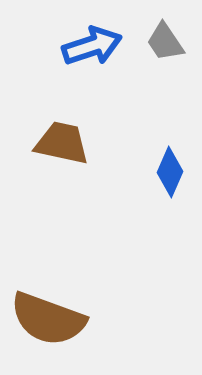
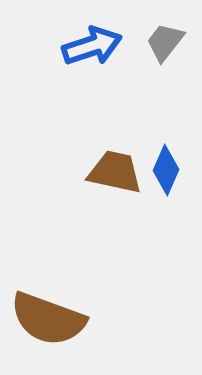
gray trapezoid: rotated 72 degrees clockwise
brown trapezoid: moved 53 px right, 29 px down
blue diamond: moved 4 px left, 2 px up
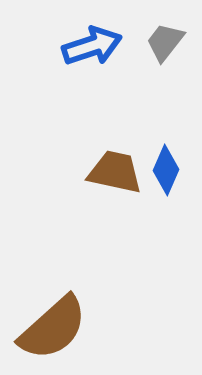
brown semicircle: moved 5 px right, 9 px down; rotated 62 degrees counterclockwise
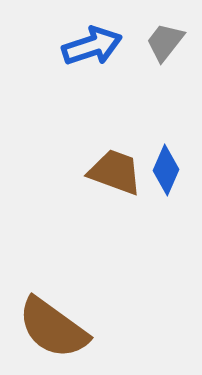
brown trapezoid: rotated 8 degrees clockwise
brown semicircle: rotated 78 degrees clockwise
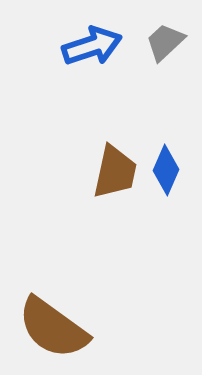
gray trapezoid: rotated 9 degrees clockwise
brown trapezoid: rotated 82 degrees clockwise
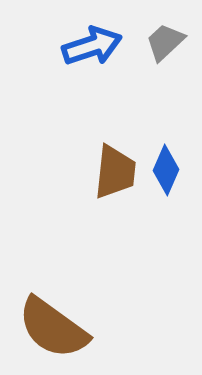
brown trapezoid: rotated 6 degrees counterclockwise
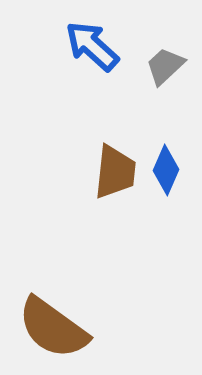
gray trapezoid: moved 24 px down
blue arrow: rotated 120 degrees counterclockwise
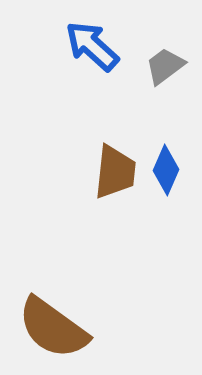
gray trapezoid: rotated 6 degrees clockwise
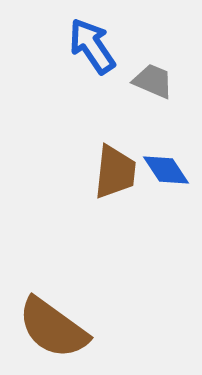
blue arrow: rotated 14 degrees clockwise
gray trapezoid: moved 12 px left, 15 px down; rotated 60 degrees clockwise
blue diamond: rotated 57 degrees counterclockwise
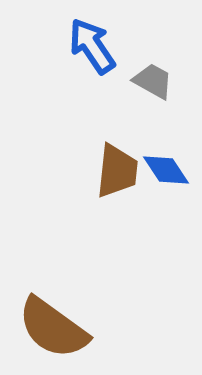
gray trapezoid: rotated 6 degrees clockwise
brown trapezoid: moved 2 px right, 1 px up
